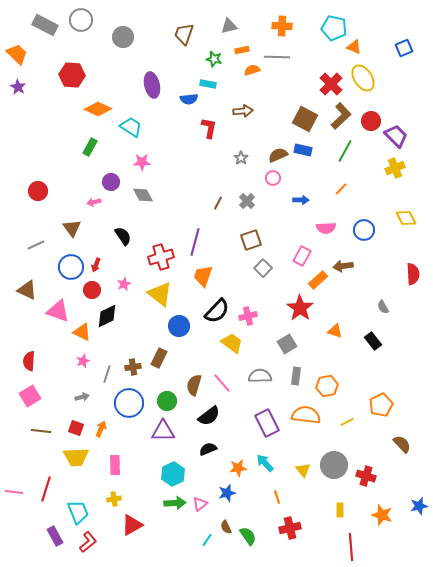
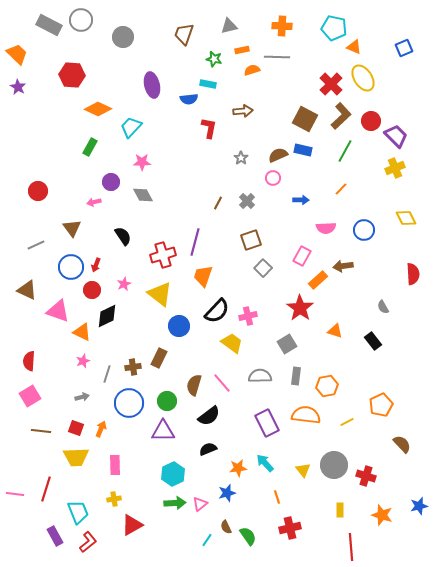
gray rectangle at (45, 25): moved 4 px right
cyan trapezoid at (131, 127): rotated 80 degrees counterclockwise
red cross at (161, 257): moved 2 px right, 2 px up
pink line at (14, 492): moved 1 px right, 2 px down
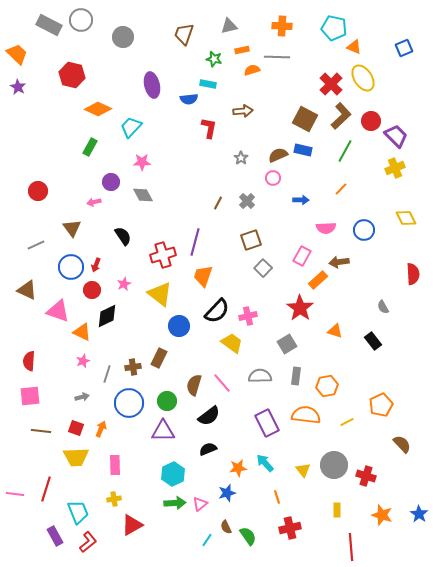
red hexagon at (72, 75): rotated 10 degrees clockwise
brown arrow at (343, 266): moved 4 px left, 4 px up
pink square at (30, 396): rotated 25 degrees clockwise
blue star at (419, 506): moved 8 px down; rotated 24 degrees counterclockwise
yellow rectangle at (340, 510): moved 3 px left
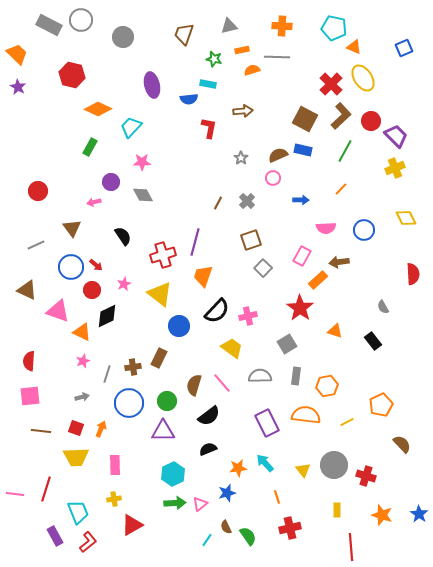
red arrow at (96, 265): rotated 72 degrees counterclockwise
yellow trapezoid at (232, 343): moved 5 px down
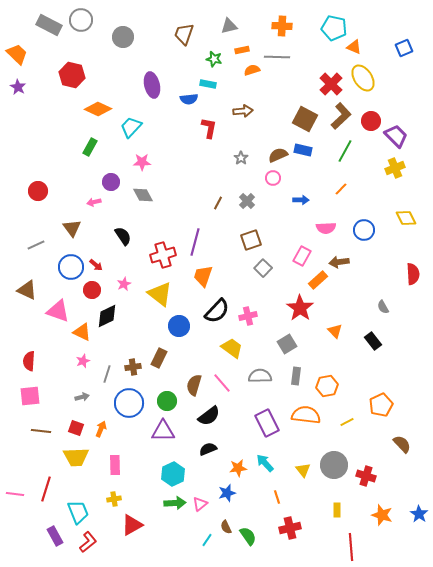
orange triangle at (335, 331): rotated 28 degrees clockwise
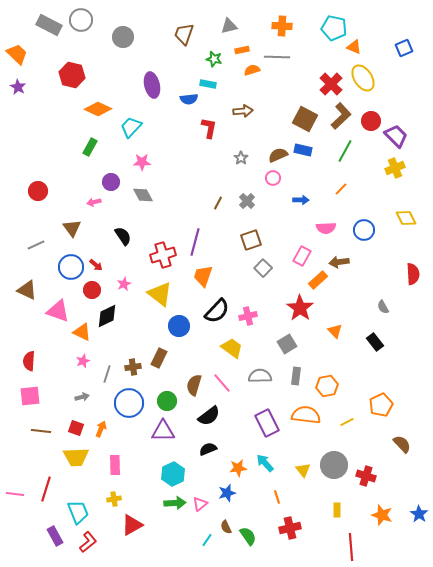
black rectangle at (373, 341): moved 2 px right, 1 px down
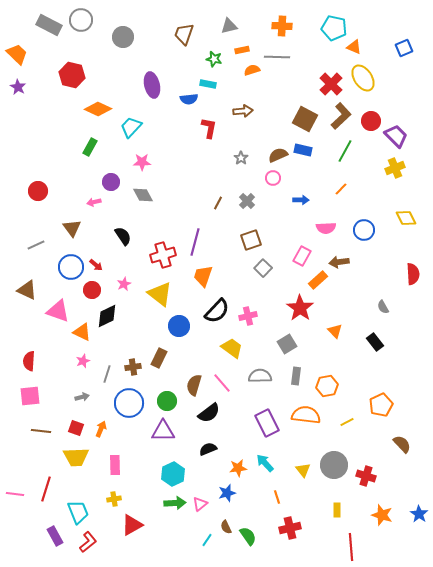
black semicircle at (209, 416): moved 3 px up
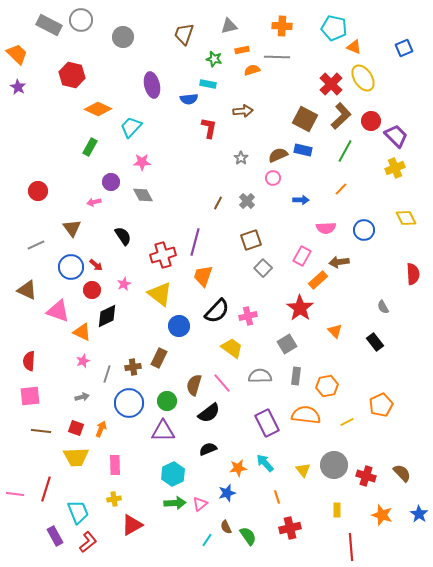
brown semicircle at (402, 444): moved 29 px down
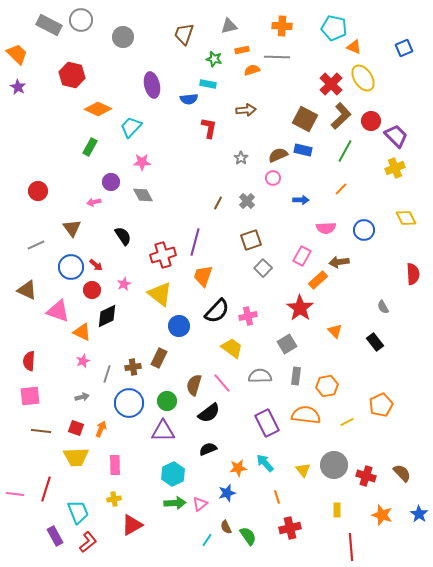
brown arrow at (243, 111): moved 3 px right, 1 px up
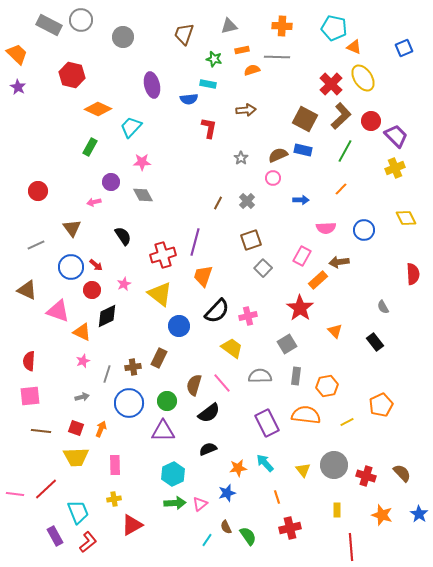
red line at (46, 489): rotated 30 degrees clockwise
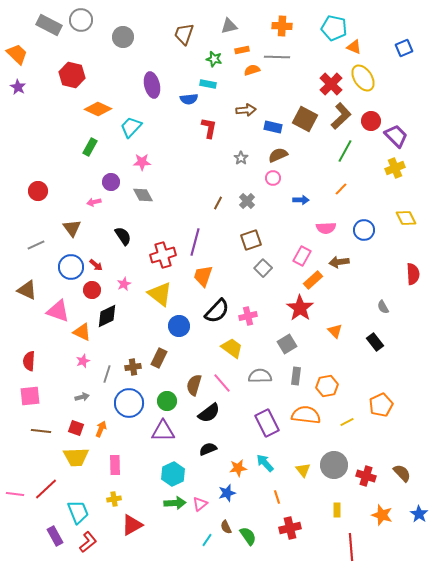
blue rectangle at (303, 150): moved 30 px left, 23 px up
orange rectangle at (318, 280): moved 5 px left
